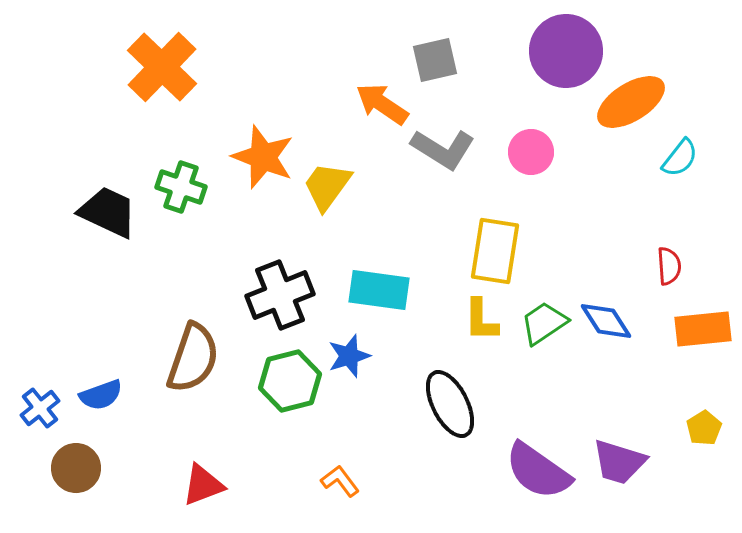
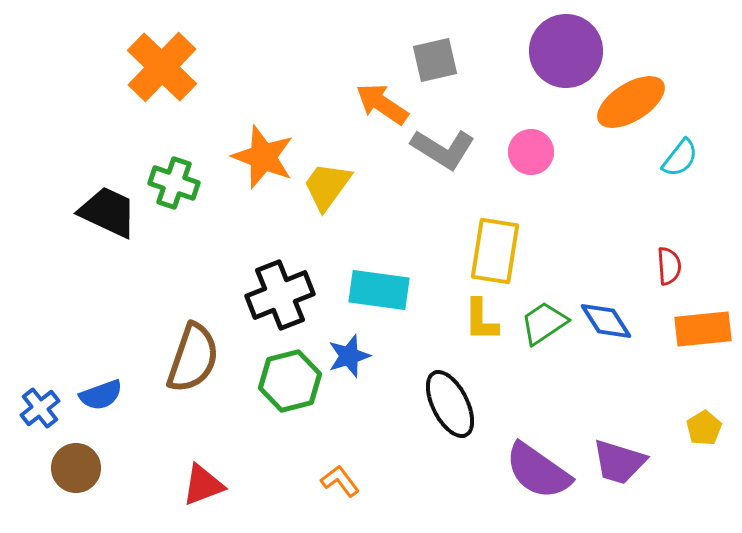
green cross: moved 7 px left, 4 px up
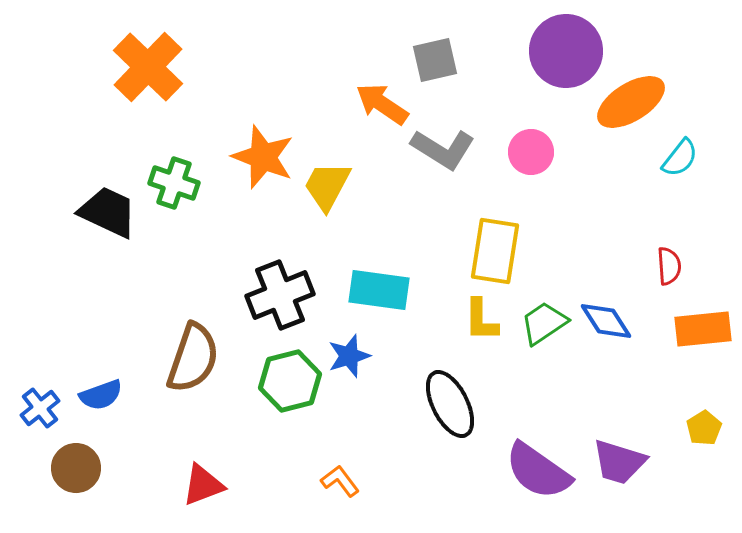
orange cross: moved 14 px left
yellow trapezoid: rotated 8 degrees counterclockwise
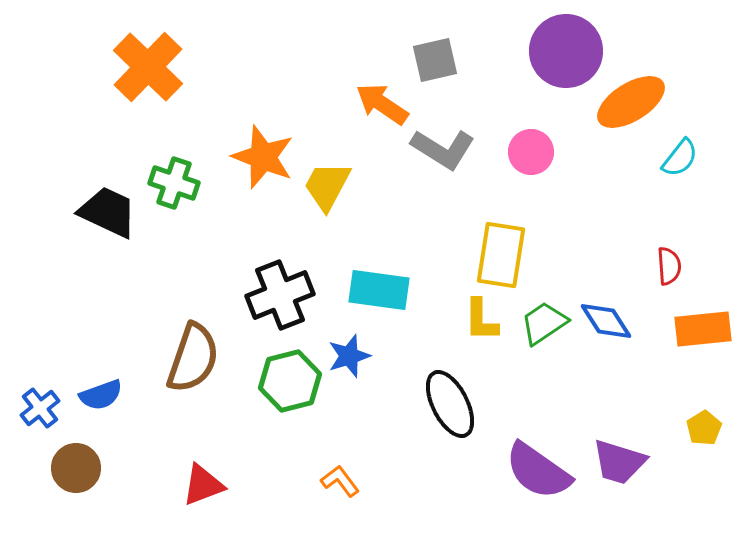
yellow rectangle: moved 6 px right, 4 px down
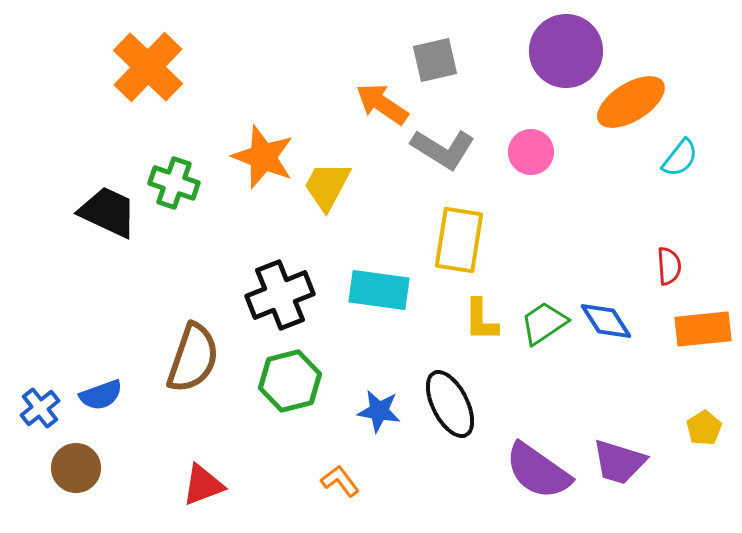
yellow rectangle: moved 42 px left, 15 px up
blue star: moved 30 px right, 55 px down; rotated 27 degrees clockwise
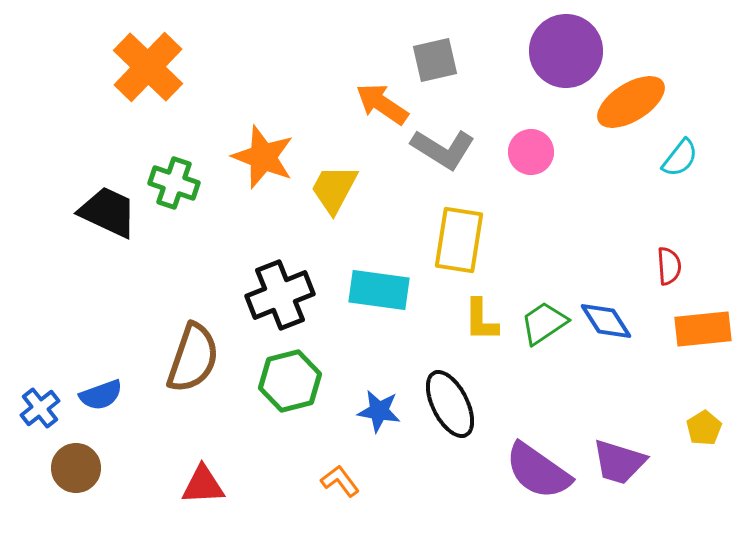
yellow trapezoid: moved 7 px right, 3 px down
red triangle: rotated 18 degrees clockwise
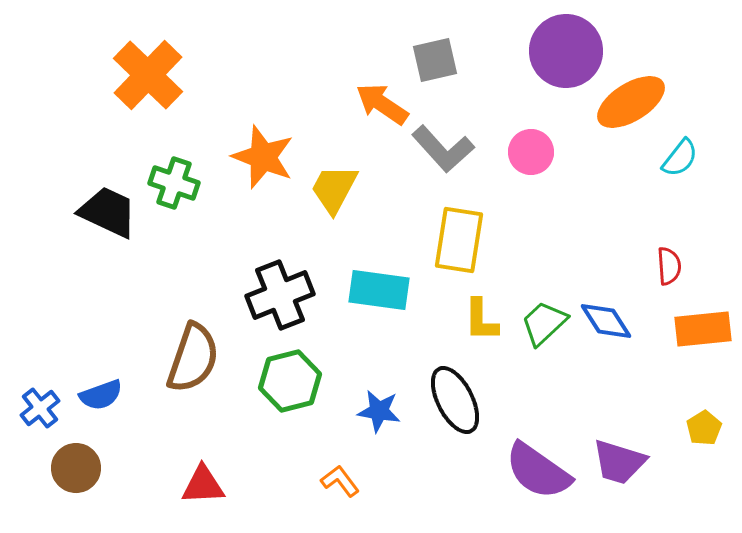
orange cross: moved 8 px down
gray L-shape: rotated 16 degrees clockwise
green trapezoid: rotated 9 degrees counterclockwise
black ellipse: moved 5 px right, 4 px up
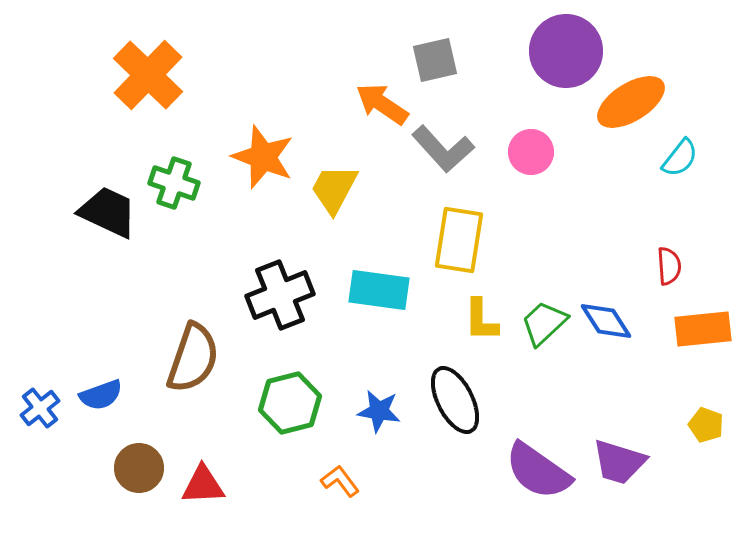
green hexagon: moved 22 px down
yellow pentagon: moved 2 px right, 3 px up; rotated 20 degrees counterclockwise
brown circle: moved 63 px right
